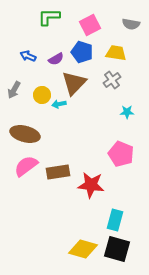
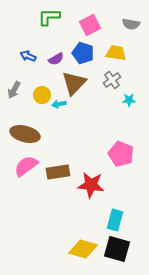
blue pentagon: moved 1 px right, 1 px down
cyan star: moved 2 px right, 12 px up
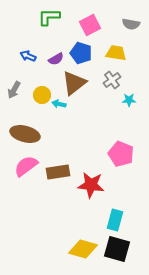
blue pentagon: moved 2 px left
brown triangle: rotated 8 degrees clockwise
cyan arrow: rotated 24 degrees clockwise
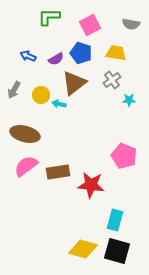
yellow circle: moved 1 px left
pink pentagon: moved 3 px right, 2 px down
black square: moved 2 px down
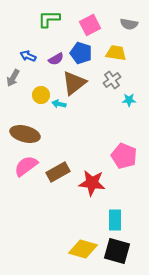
green L-shape: moved 2 px down
gray semicircle: moved 2 px left
gray arrow: moved 1 px left, 12 px up
brown rectangle: rotated 20 degrees counterclockwise
red star: moved 1 px right, 2 px up
cyan rectangle: rotated 15 degrees counterclockwise
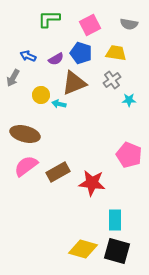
brown triangle: rotated 16 degrees clockwise
pink pentagon: moved 5 px right, 1 px up
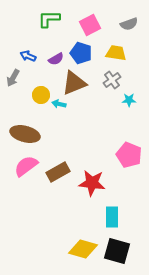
gray semicircle: rotated 30 degrees counterclockwise
cyan rectangle: moved 3 px left, 3 px up
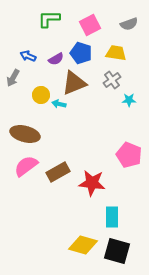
yellow diamond: moved 4 px up
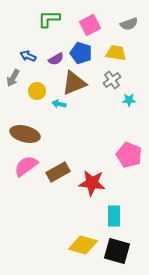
yellow circle: moved 4 px left, 4 px up
cyan rectangle: moved 2 px right, 1 px up
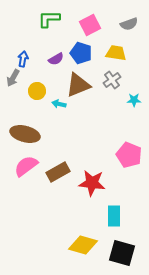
blue arrow: moved 5 px left, 3 px down; rotated 77 degrees clockwise
brown triangle: moved 4 px right, 2 px down
cyan star: moved 5 px right
black square: moved 5 px right, 2 px down
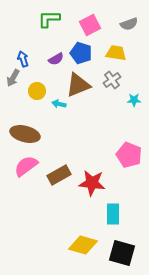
blue arrow: rotated 28 degrees counterclockwise
brown rectangle: moved 1 px right, 3 px down
cyan rectangle: moved 1 px left, 2 px up
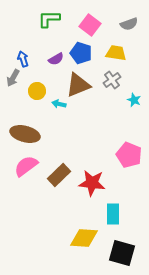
pink square: rotated 25 degrees counterclockwise
cyan star: rotated 24 degrees clockwise
brown rectangle: rotated 15 degrees counterclockwise
yellow diamond: moved 1 px right, 7 px up; rotated 12 degrees counterclockwise
